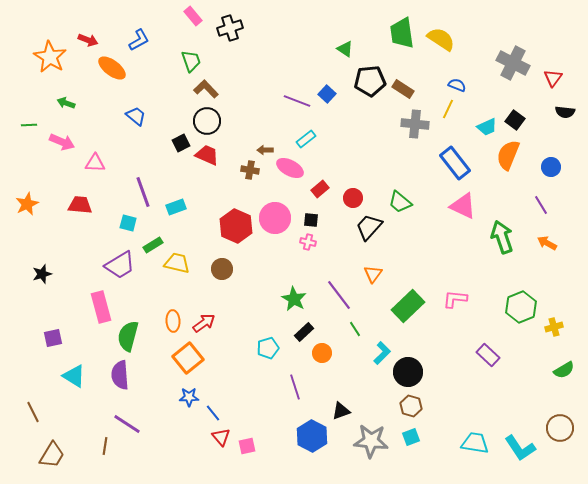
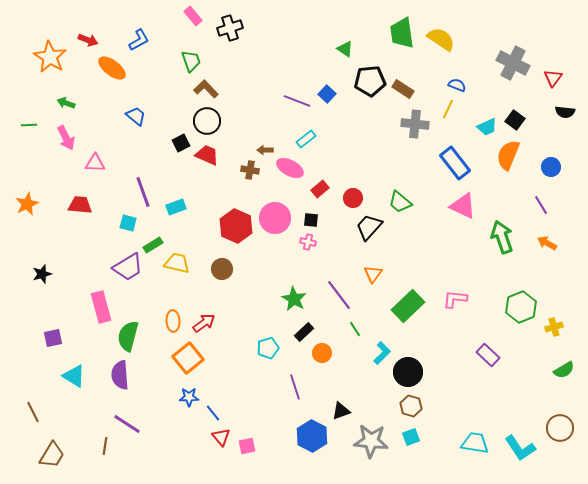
pink arrow at (62, 142): moved 4 px right, 4 px up; rotated 40 degrees clockwise
purple trapezoid at (120, 265): moved 8 px right, 2 px down
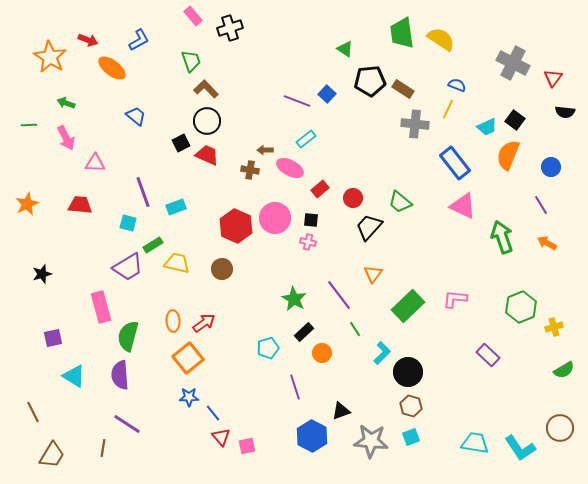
brown line at (105, 446): moved 2 px left, 2 px down
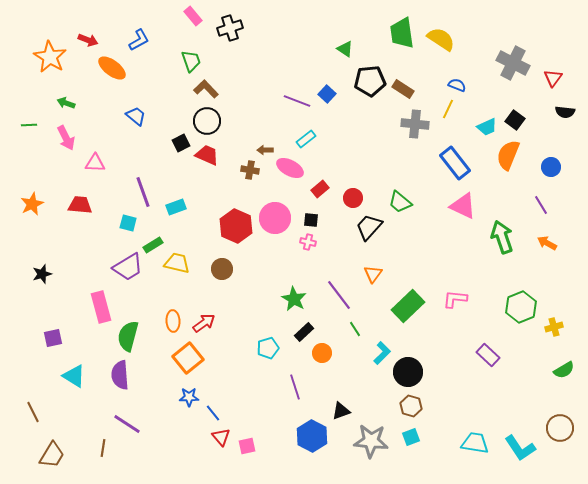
orange star at (27, 204): moved 5 px right
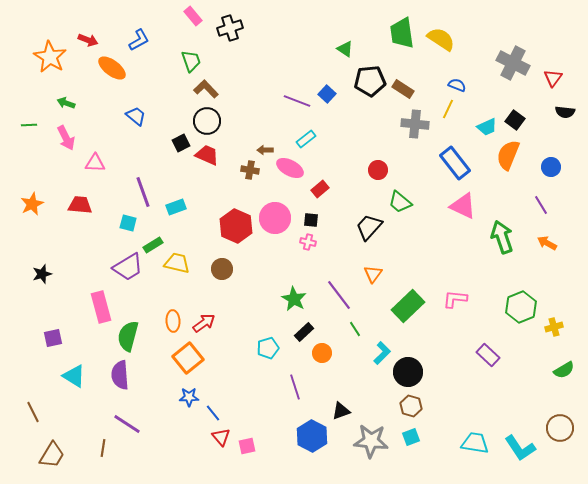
red circle at (353, 198): moved 25 px right, 28 px up
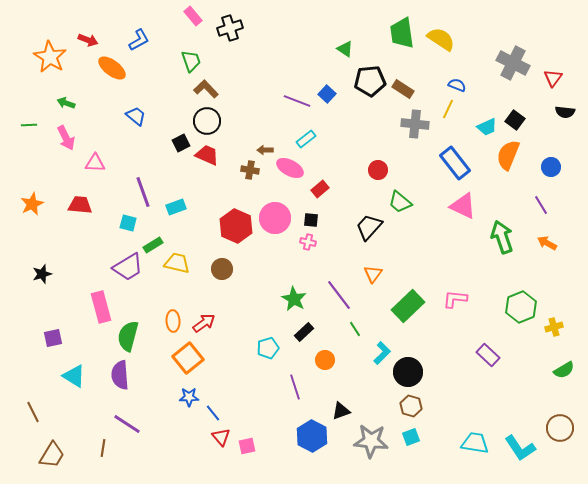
orange circle at (322, 353): moved 3 px right, 7 px down
